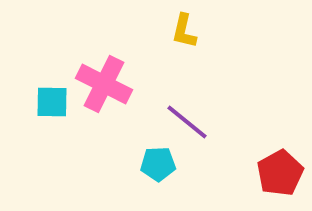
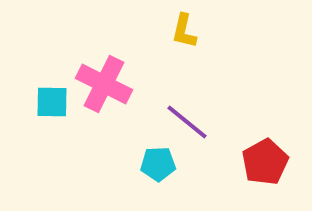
red pentagon: moved 15 px left, 11 px up
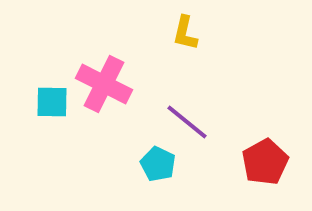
yellow L-shape: moved 1 px right, 2 px down
cyan pentagon: rotated 28 degrees clockwise
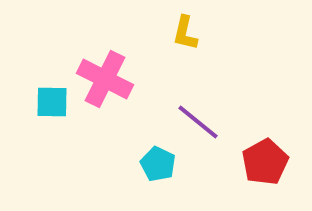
pink cross: moved 1 px right, 5 px up
purple line: moved 11 px right
